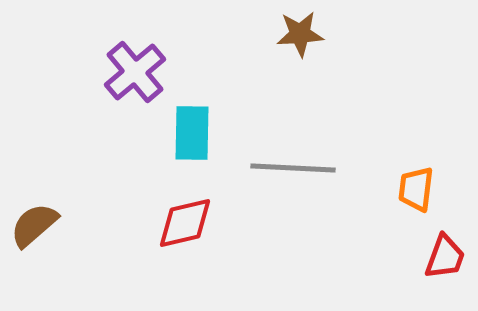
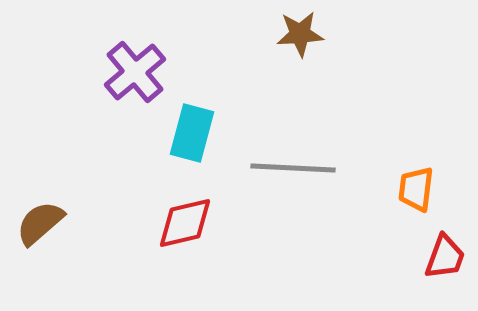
cyan rectangle: rotated 14 degrees clockwise
brown semicircle: moved 6 px right, 2 px up
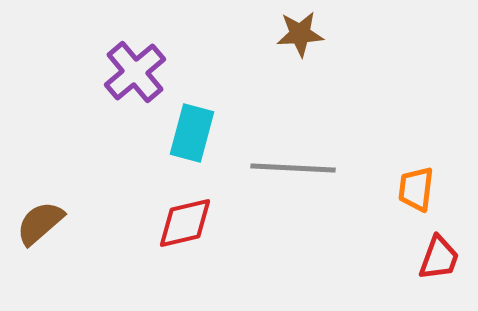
red trapezoid: moved 6 px left, 1 px down
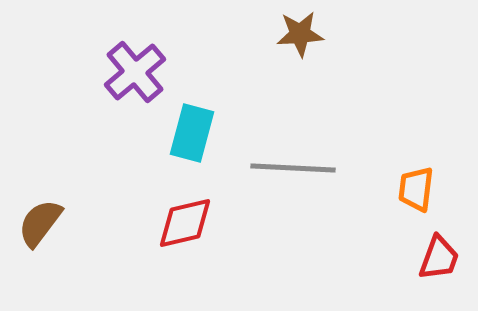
brown semicircle: rotated 12 degrees counterclockwise
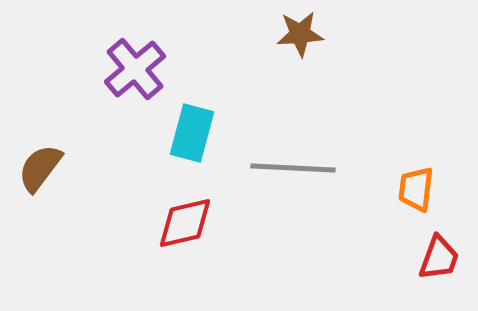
purple cross: moved 3 px up
brown semicircle: moved 55 px up
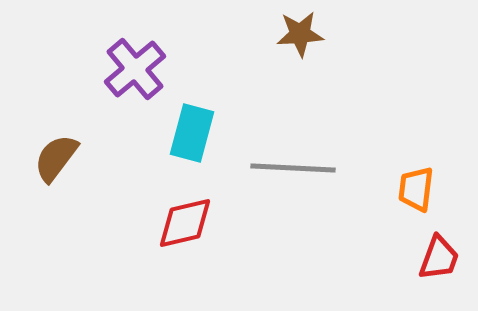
brown semicircle: moved 16 px right, 10 px up
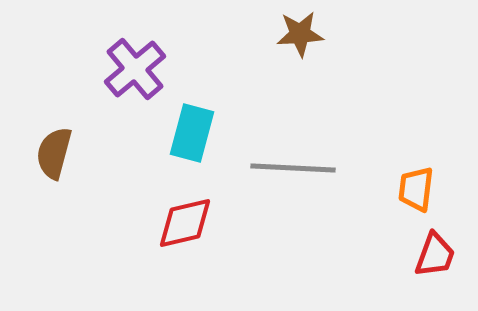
brown semicircle: moved 2 px left, 5 px up; rotated 22 degrees counterclockwise
red trapezoid: moved 4 px left, 3 px up
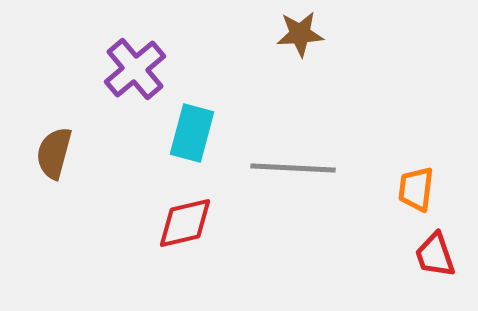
red trapezoid: rotated 141 degrees clockwise
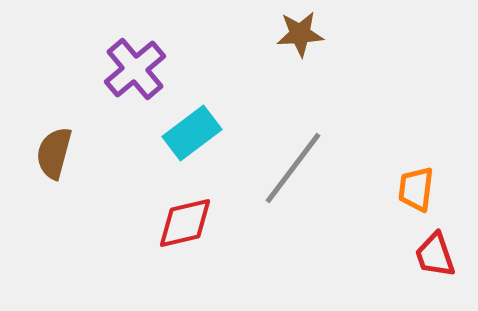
cyan rectangle: rotated 38 degrees clockwise
gray line: rotated 56 degrees counterclockwise
